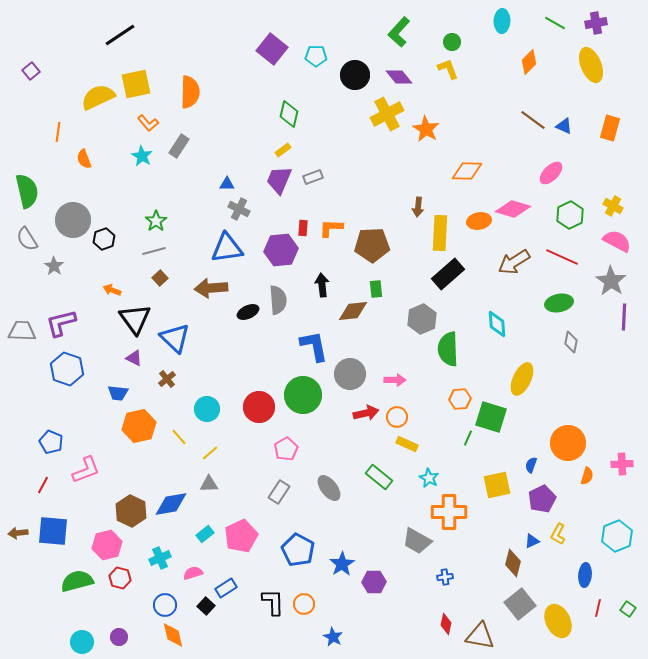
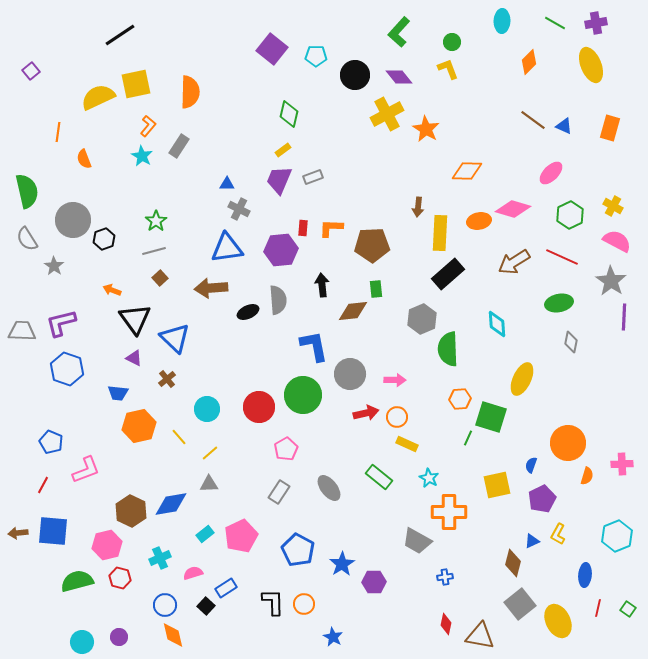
orange L-shape at (148, 123): moved 3 px down; rotated 100 degrees counterclockwise
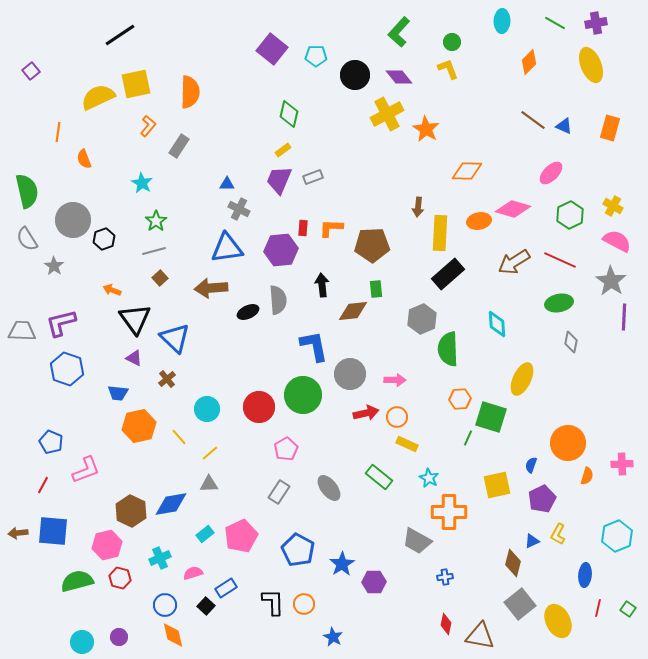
cyan star at (142, 156): moved 27 px down
red line at (562, 257): moved 2 px left, 3 px down
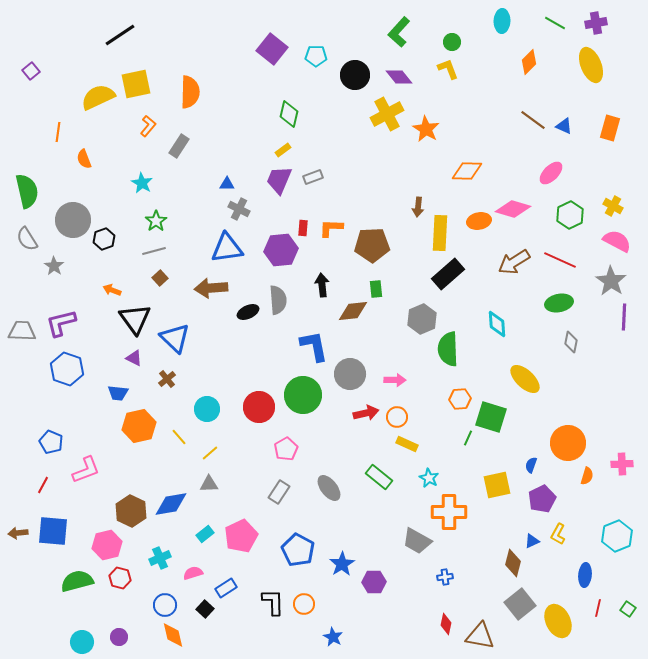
yellow ellipse at (522, 379): moved 3 px right; rotated 72 degrees counterclockwise
black square at (206, 606): moved 1 px left, 3 px down
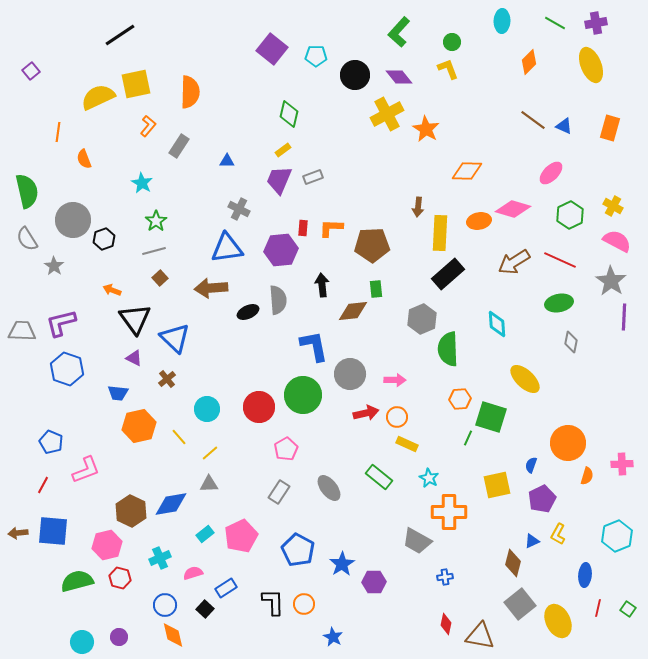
blue triangle at (227, 184): moved 23 px up
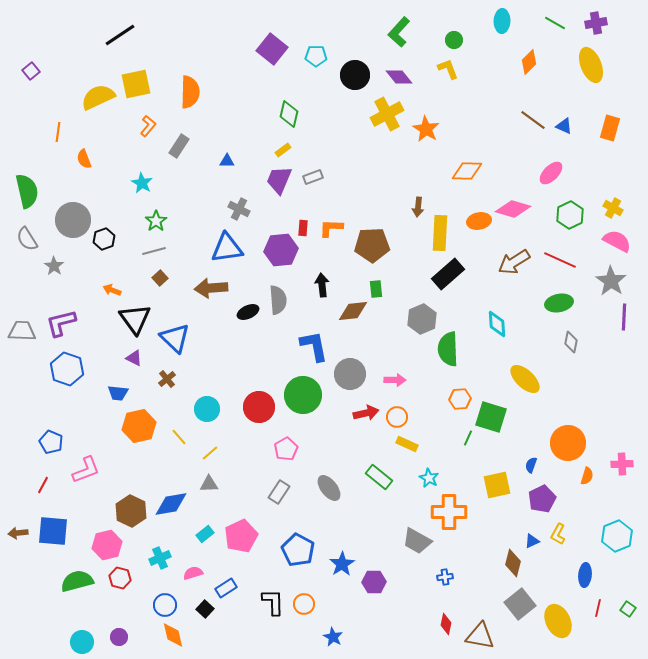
green circle at (452, 42): moved 2 px right, 2 px up
yellow cross at (613, 206): moved 2 px down
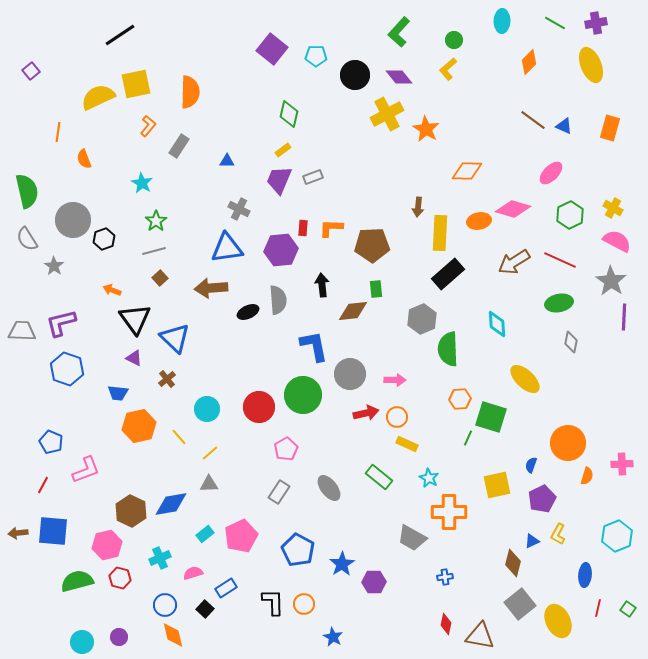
yellow L-shape at (448, 69): rotated 110 degrees counterclockwise
gray trapezoid at (417, 541): moved 5 px left, 3 px up
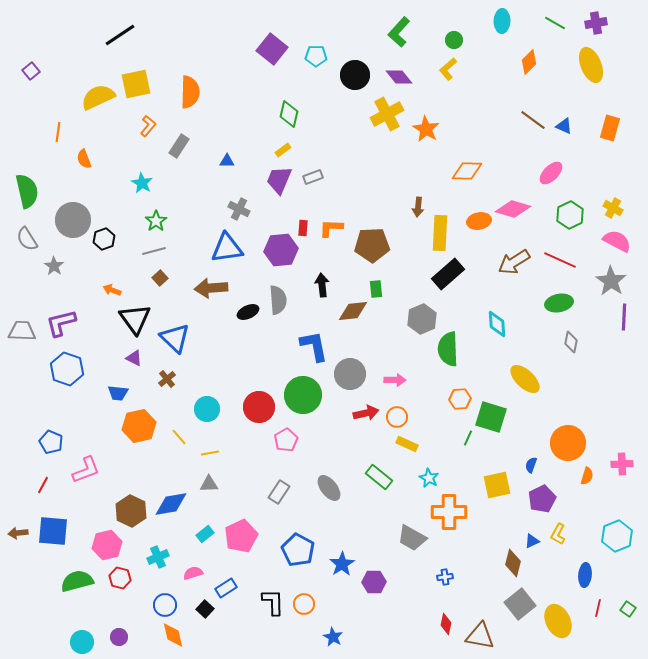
pink pentagon at (286, 449): moved 9 px up
yellow line at (210, 453): rotated 30 degrees clockwise
cyan cross at (160, 558): moved 2 px left, 1 px up
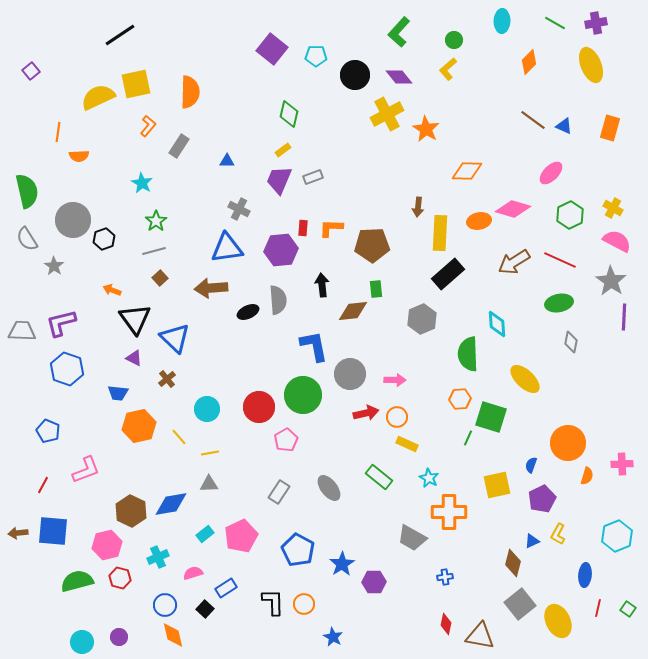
orange semicircle at (84, 159): moved 5 px left, 3 px up; rotated 72 degrees counterclockwise
green semicircle at (448, 349): moved 20 px right, 5 px down
blue pentagon at (51, 442): moved 3 px left, 11 px up
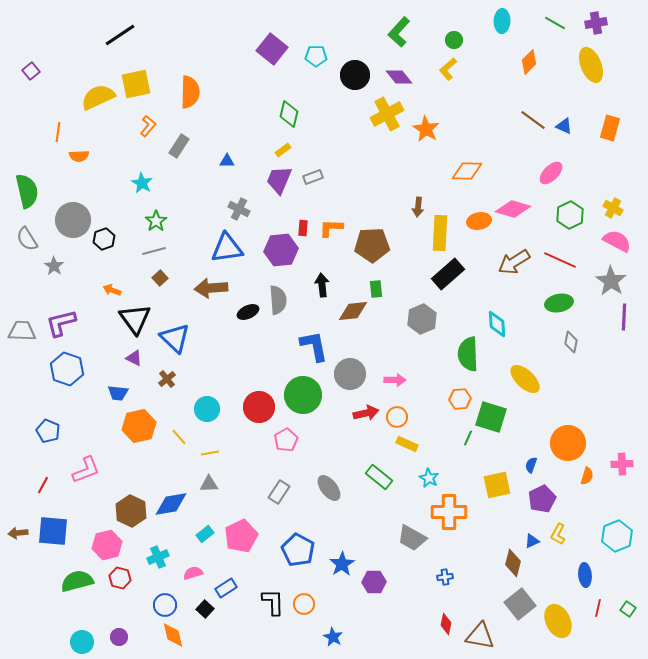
blue ellipse at (585, 575): rotated 10 degrees counterclockwise
